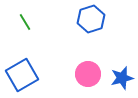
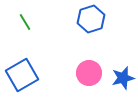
pink circle: moved 1 px right, 1 px up
blue star: moved 1 px right
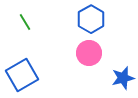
blue hexagon: rotated 12 degrees counterclockwise
pink circle: moved 20 px up
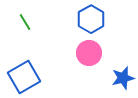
blue square: moved 2 px right, 2 px down
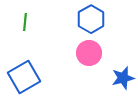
green line: rotated 36 degrees clockwise
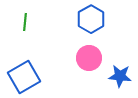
pink circle: moved 5 px down
blue star: moved 3 px left, 2 px up; rotated 20 degrees clockwise
